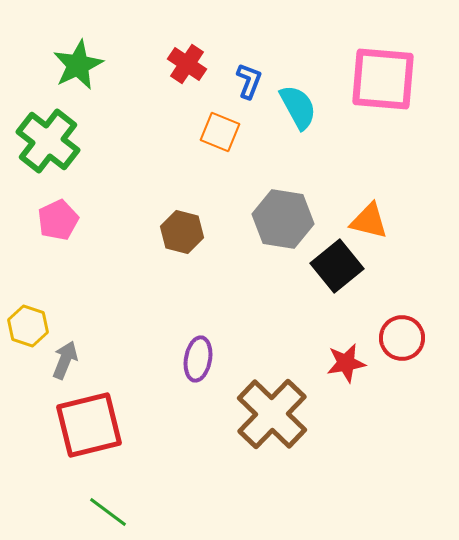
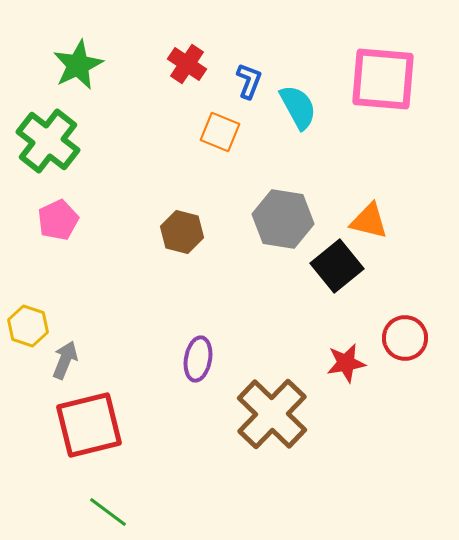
red circle: moved 3 px right
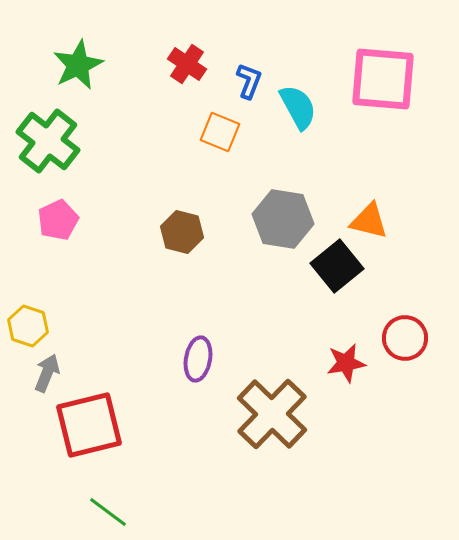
gray arrow: moved 18 px left, 13 px down
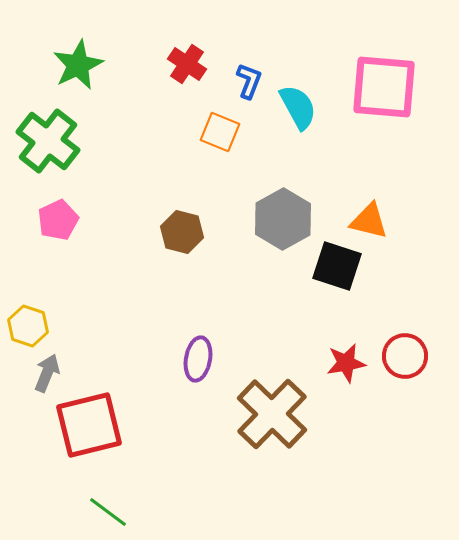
pink square: moved 1 px right, 8 px down
gray hexagon: rotated 22 degrees clockwise
black square: rotated 33 degrees counterclockwise
red circle: moved 18 px down
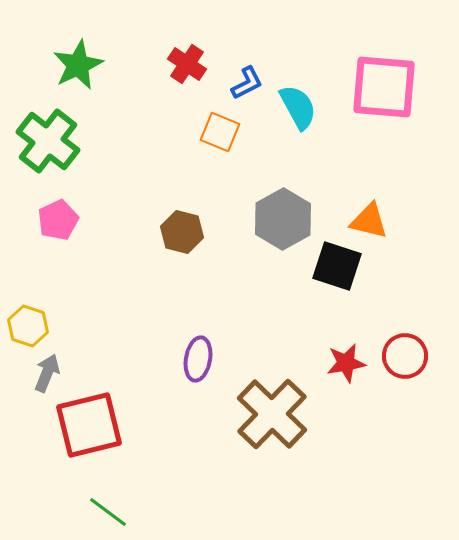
blue L-shape: moved 2 px left, 2 px down; rotated 42 degrees clockwise
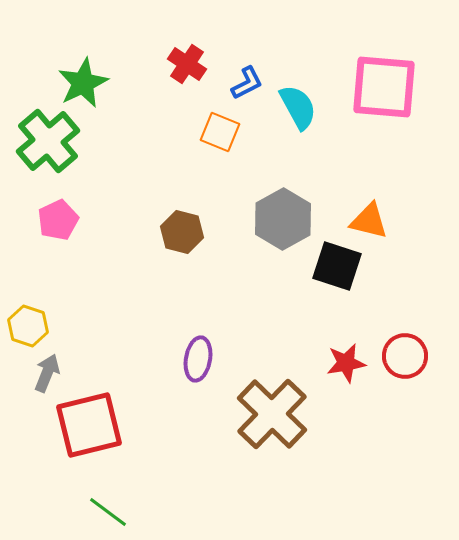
green star: moved 5 px right, 18 px down
green cross: rotated 12 degrees clockwise
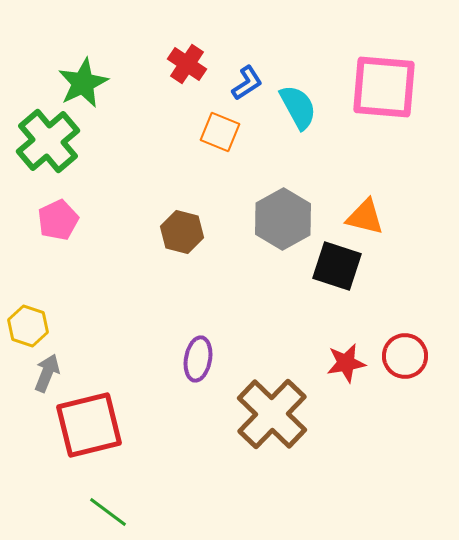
blue L-shape: rotated 6 degrees counterclockwise
orange triangle: moved 4 px left, 4 px up
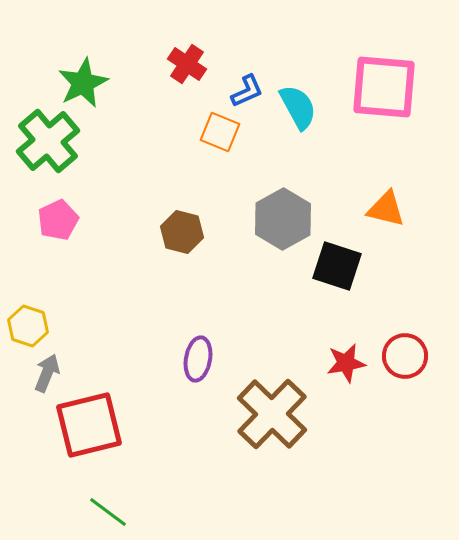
blue L-shape: moved 8 px down; rotated 9 degrees clockwise
orange triangle: moved 21 px right, 8 px up
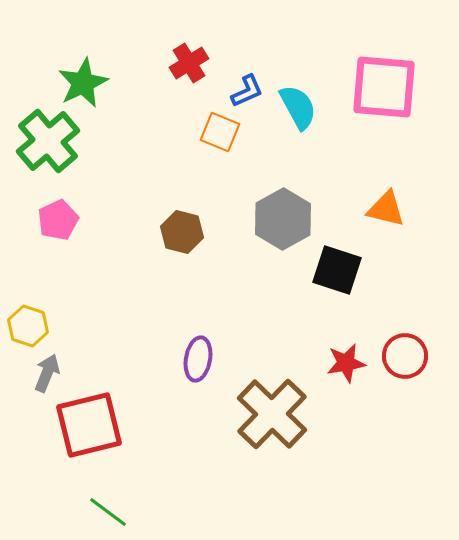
red cross: moved 2 px right, 1 px up; rotated 24 degrees clockwise
black square: moved 4 px down
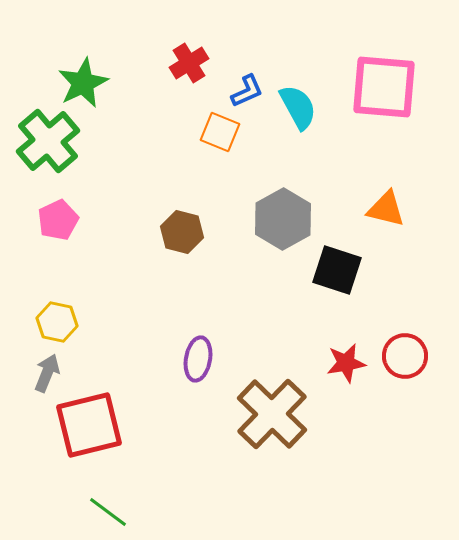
yellow hexagon: moved 29 px right, 4 px up; rotated 6 degrees counterclockwise
